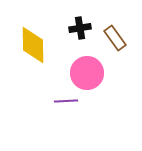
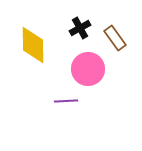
black cross: rotated 20 degrees counterclockwise
pink circle: moved 1 px right, 4 px up
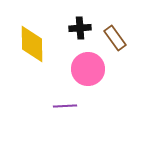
black cross: rotated 25 degrees clockwise
yellow diamond: moved 1 px left, 1 px up
purple line: moved 1 px left, 5 px down
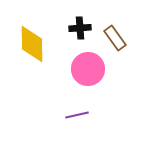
purple line: moved 12 px right, 9 px down; rotated 10 degrees counterclockwise
